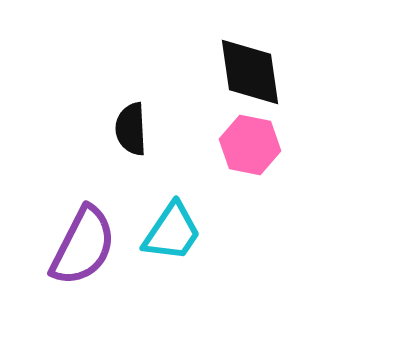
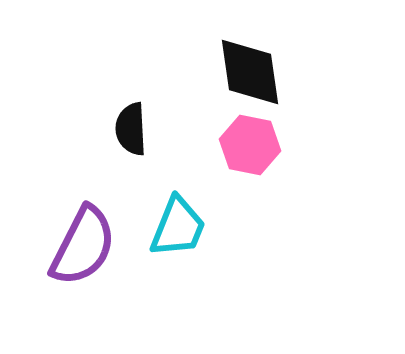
cyan trapezoid: moved 6 px right, 5 px up; rotated 12 degrees counterclockwise
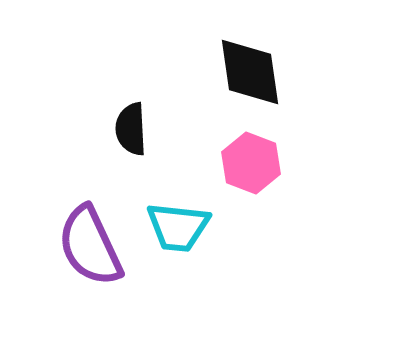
pink hexagon: moved 1 px right, 18 px down; rotated 10 degrees clockwise
cyan trapezoid: rotated 74 degrees clockwise
purple semicircle: moved 7 px right; rotated 128 degrees clockwise
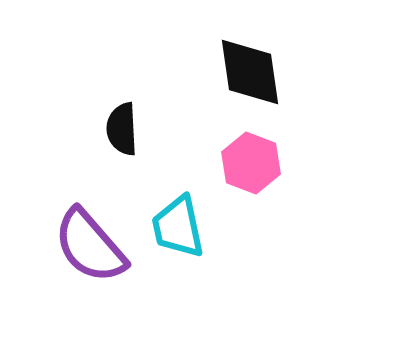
black semicircle: moved 9 px left
cyan trapezoid: rotated 72 degrees clockwise
purple semicircle: rotated 16 degrees counterclockwise
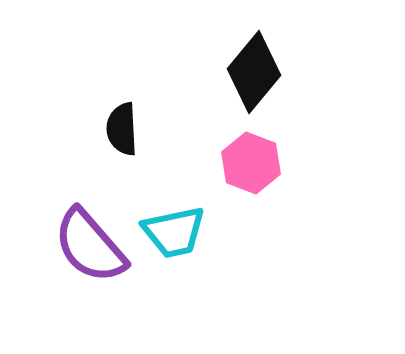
black diamond: moved 4 px right; rotated 48 degrees clockwise
cyan trapezoid: moved 4 px left, 5 px down; rotated 90 degrees counterclockwise
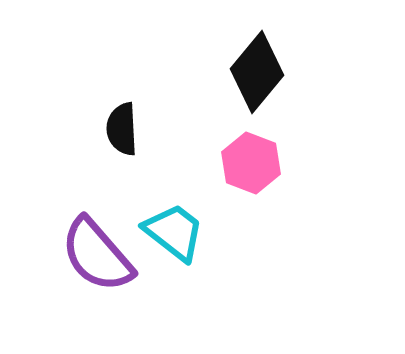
black diamond: moved 3 px right
cyan trapezoid: rotated 130 degrees counterclockwise
purple semicircle: moved 7 px right, 9 px down
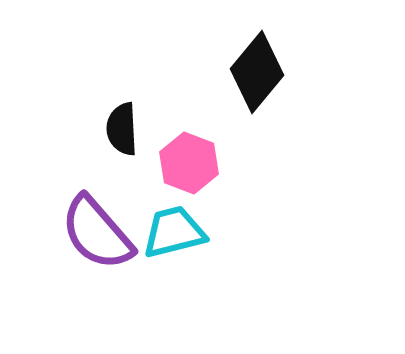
pink hexagon: moved 62 px left
cyan trapezoid: rotated 52 degrees counterclockwise
purple semicircle: moved 22 px up
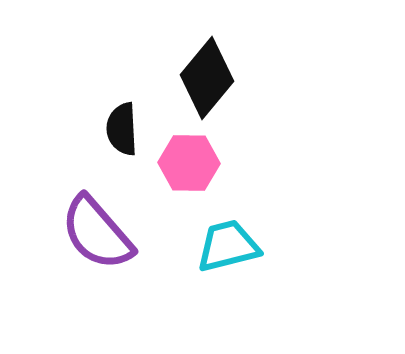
black diamond: moved 50 px left, 6 px down
pink hexagon: rotated 20 degrees counterclockwise
cyan trapezoid: moved 54 px right, 14 px down
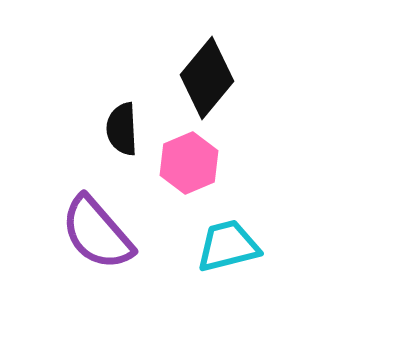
pink hexagon: rotated 24 degrees counterclockwise
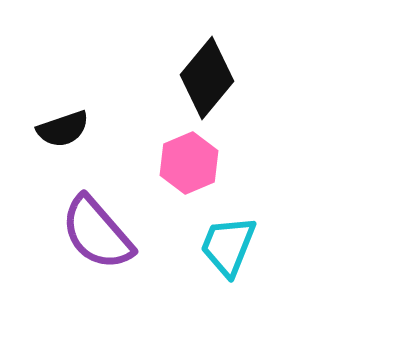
black semicircle: moved 59 px left; rotated 106 degrees counterclockwise
cyan trapezoid: rotated 54 degrees counterclockwise
